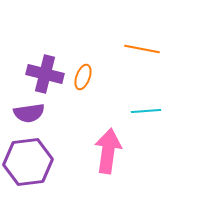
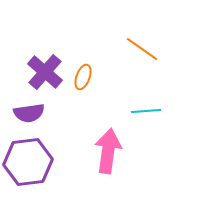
orange line: rotated 24 degrees clockwise
purple cross: moved 2 px up; rotated 27 degrees clockwise
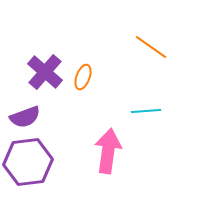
orange line: moved 9 px right, 2 px up
purple semicircle: moved 4 px left, 4 px down; rotated 12 degrees counterclockwise
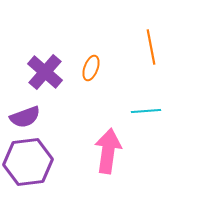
orange line: rotated 44 degrees clockwise
orange ellipse: moved 8 px right, 9 px up
